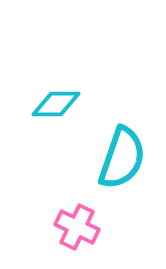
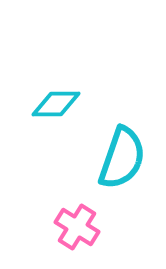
pink cross: rotated 6 degrees clockwise
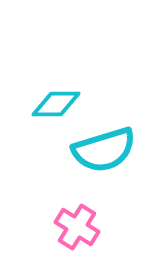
cyan semicircle: moved 18 px left, 8 px up; rotated 54 degrees clockwise
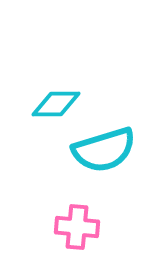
pink cross: rotated 27 degrees counterclockwise
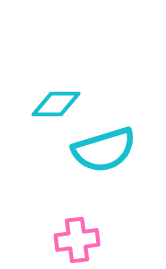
pink cross: moved 13 px down; rotated 12 degrees counterclockwise
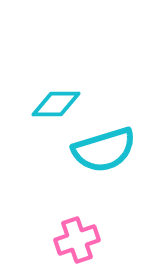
pink cross: rotated 12 degrees counterclockwise
